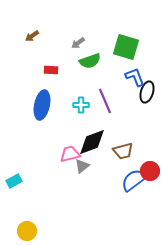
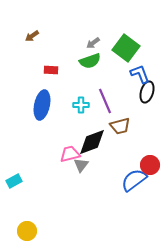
gray arrow: moved 15 px right
green square: moved 1 px down; rotated 20 degrees clockwise
blue L-shape: moved 5 px right, 3 px up
brown trapezoid: moved 3 px left, 25 px up
gray triangle: moved 1 px left, 1 px up; rotated 14 degrees counterclockwise
red circle: moved 6 px up
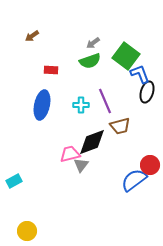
green square: moved 8 px down
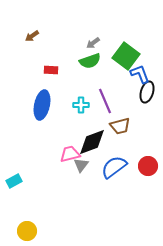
red circle: moved 2 px left, 1 px down
blue semicircle: moved 20 px left, 13 px up
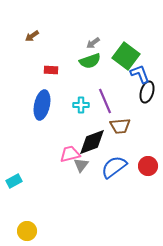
brown trapezoid: rotated 10 degrees clockwise
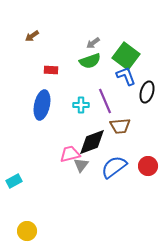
blue L-shape: moved 14 px left, 2 px down
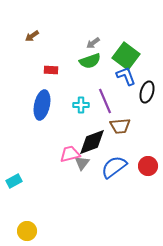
gray triangle: moved 1 px right, 2 px up
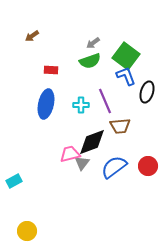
blue ellipse: moved 4 px right, 1 px up
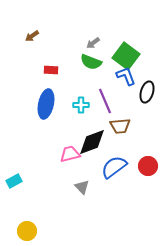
green semicircle: moved 1 px right, 1 px down; rotated 40 degrees clockwise
gray triangle: moved 24 px down; rotated 21 degrees counterclockwise
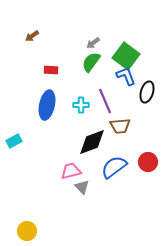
green semicircle: rotated 105 degrees clockwise
blue ellipse: moved 1 px right, 1 px down
pink trapezoid: moved 1 px right, 17 px down
red circle: moved 4 px up
cyan rectangle: moved 40 px up
